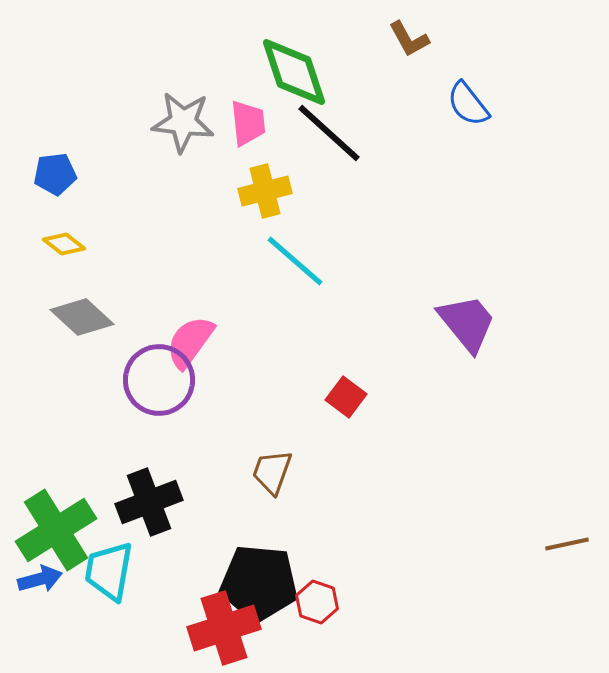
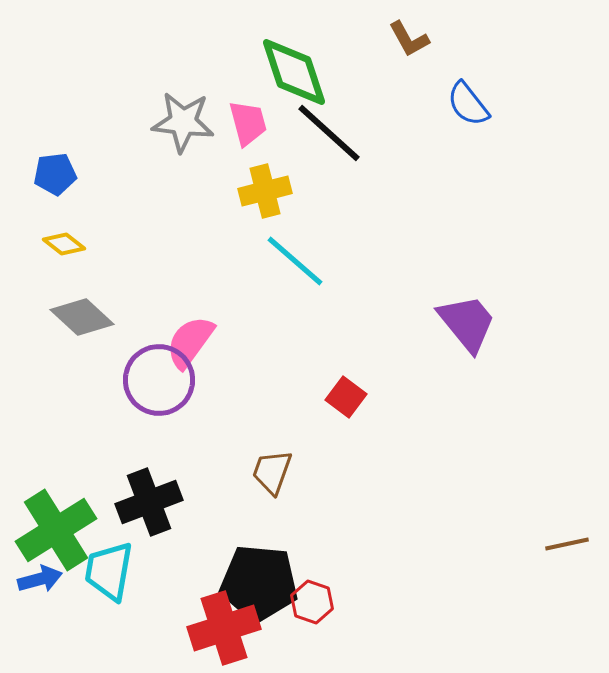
pink trapezoid: rotated 9 degrees counterclockwise
red hexagon: moved 5 px left
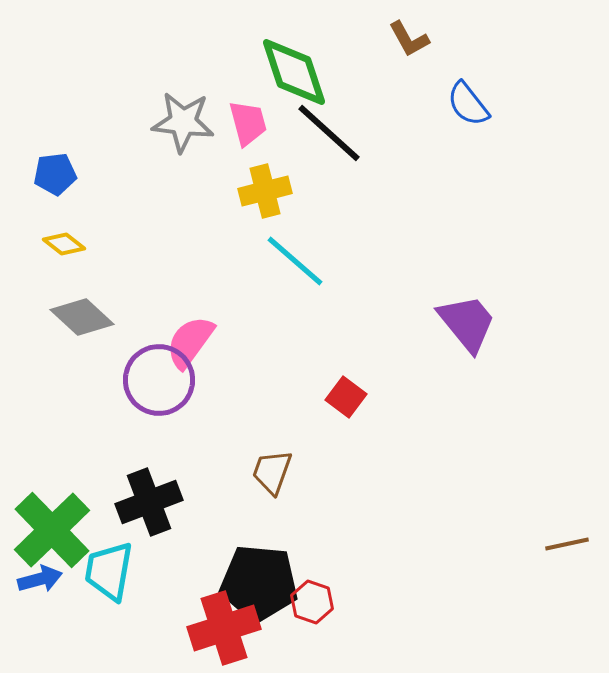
green cross: moved 4 px left; rotated 12 degrees counterclockwise
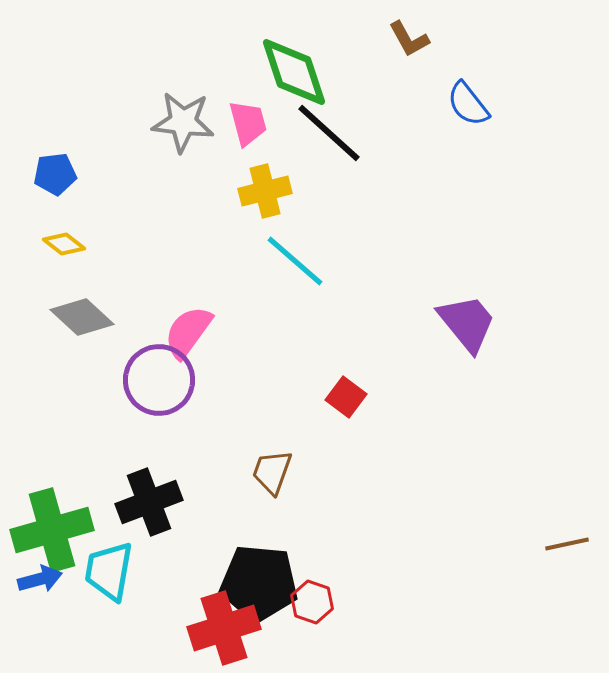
pink semicircle: moved 2 px left, 10 px up
green cross: rotated 28 degrees clockwise
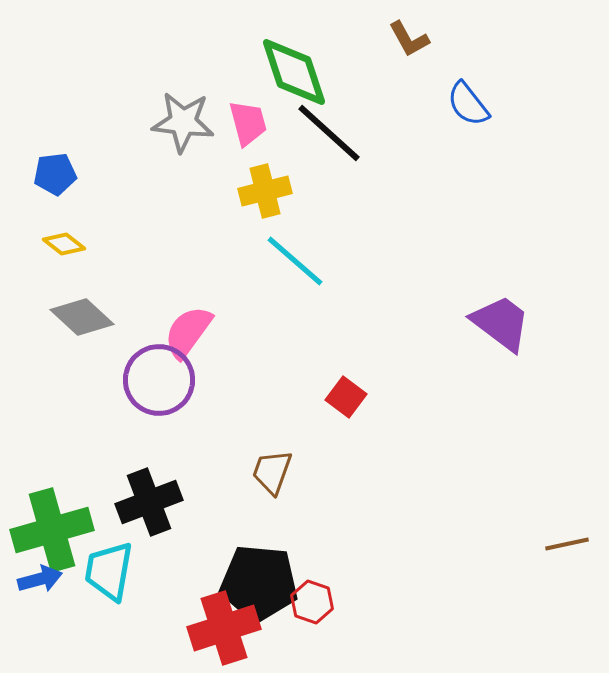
purple trapezoid: moved 34 px right; rotated 14 degrees counterclockwise
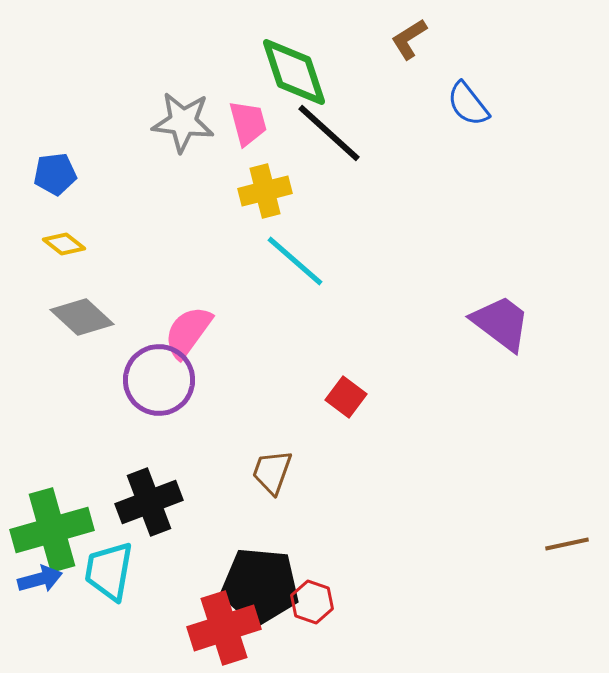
brown L-shape: rotated 87 degrees clockwise
black pentagon: moved 1 px right, 3 px down
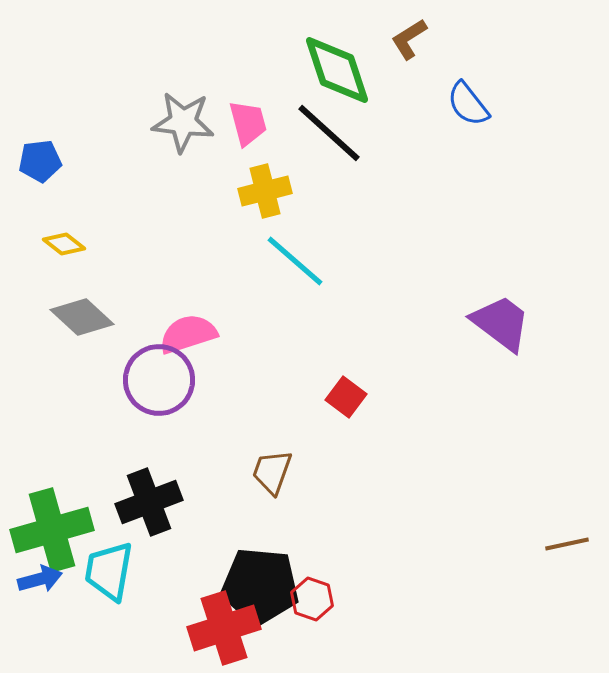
green diamond: moved 43 px right, 2 px up
blue pentagon: moved 15 px left, 13 px up
pink semicircle: moved 2 px down; rotated 36 degrees clockwise
red hexagon: moved 3 px up
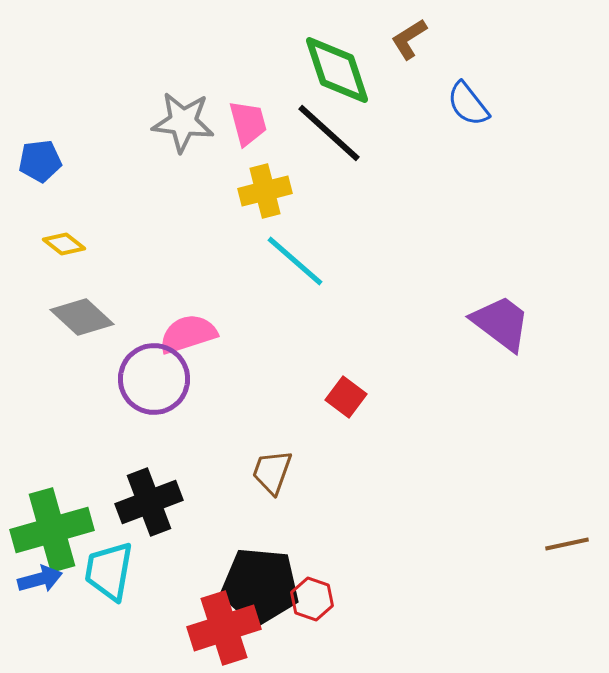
purple circle: moved 5 px left, 1 px up
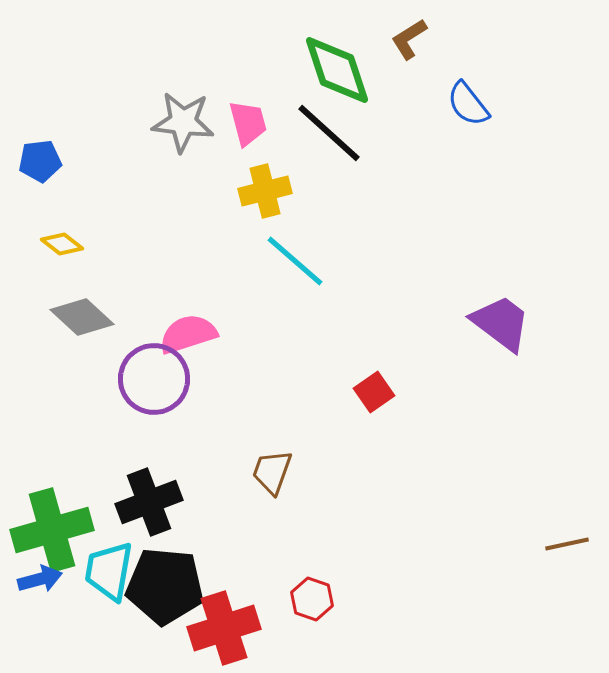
yellow diamond: moved 2 px left
red square: moved 28 px right, 5 px up; rotated 18 degrees clockwise
black pentagon: moved 95 px left
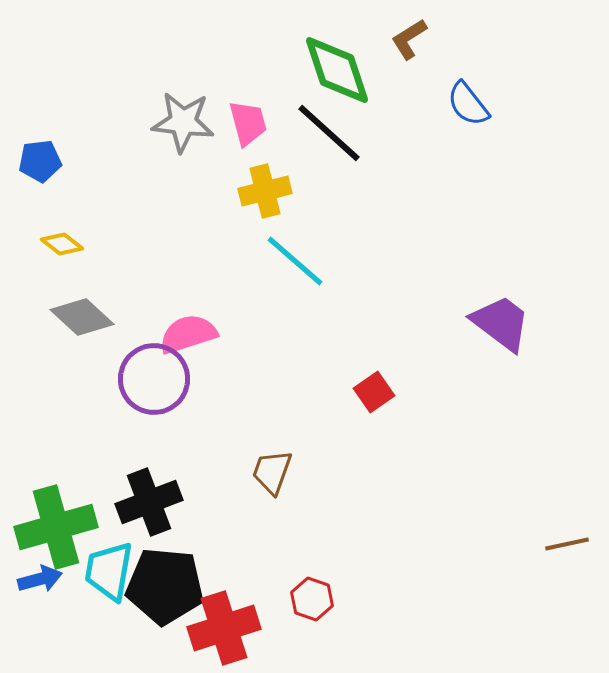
green cross: moved 4 px right, 3 px up
